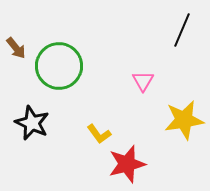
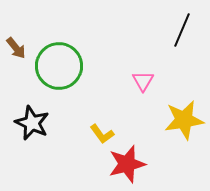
yellow L-shape: moved 3 px right
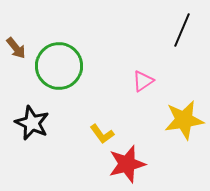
pink triangle: rotated 25 degrees clockwise
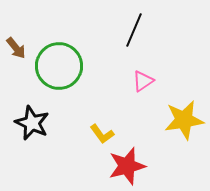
black line: moved 48 px left
red star: moved 2 px down
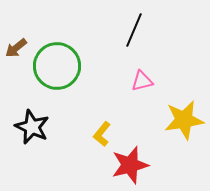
brown arrow: rotated 90 degrees clockwise
green circle: moved 2 px left
pink triangle: moved 1 px left; rotated 20 degrees clockwise
black star: moved 4 px down
yellow L-shape: rotated 75 degrees clockwise
red star: moved 3 px right, 1 px up
